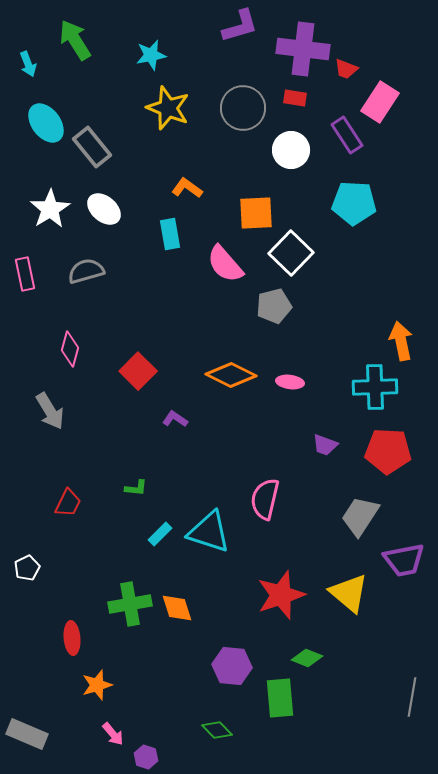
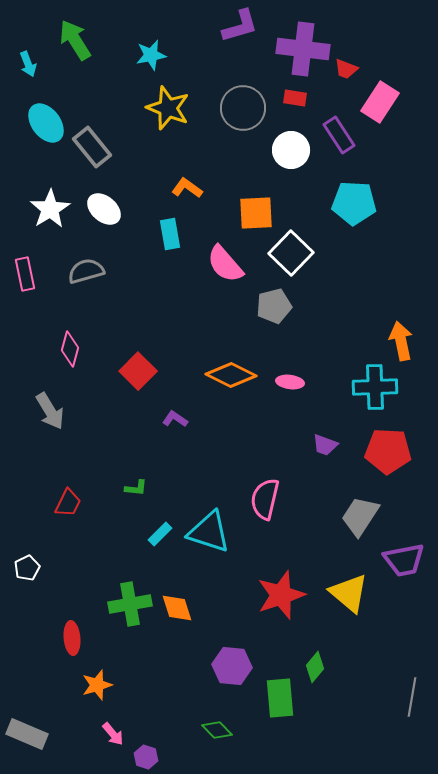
purple rectangle at (347, 135): moved 8 px left
green diamond at (307, 658): moved 8 px right, 9 px down; rotated 72 degrees counterclockwise
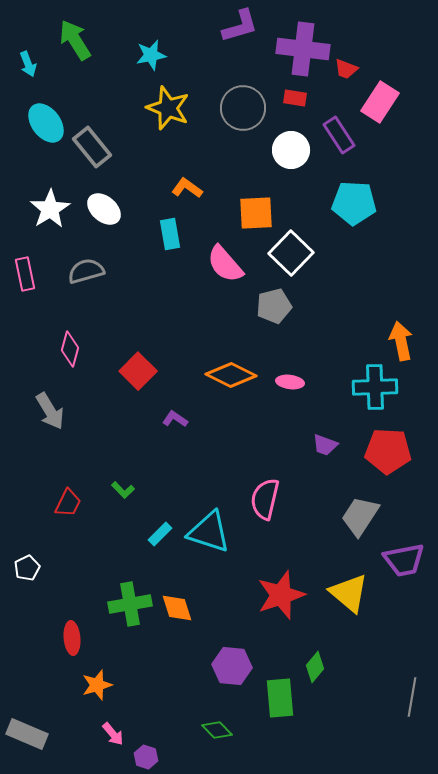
green L-shape at (136, 488): moved 13 px left, 2 px down; rotated 40 degrees clockwise
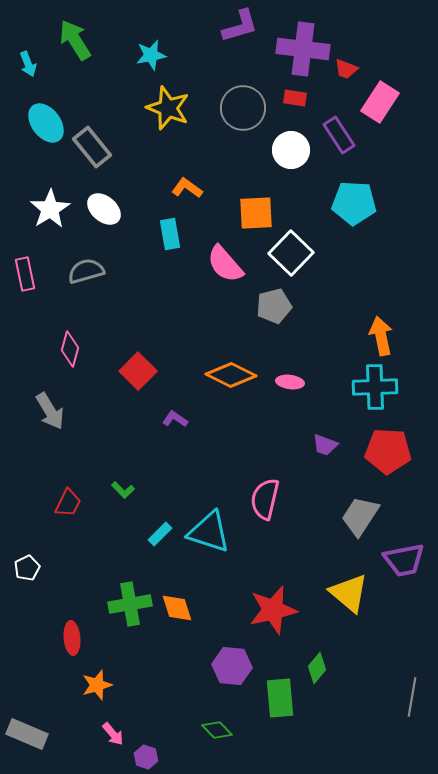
orange arrow at (401, 341): moved 20 px left, 5 px up
red star at (281, 595): moved 8 px left, 15 px down; rotated 6 degrees clockwise
green diamond at (315, 667): moved 2 px right, 1 px down
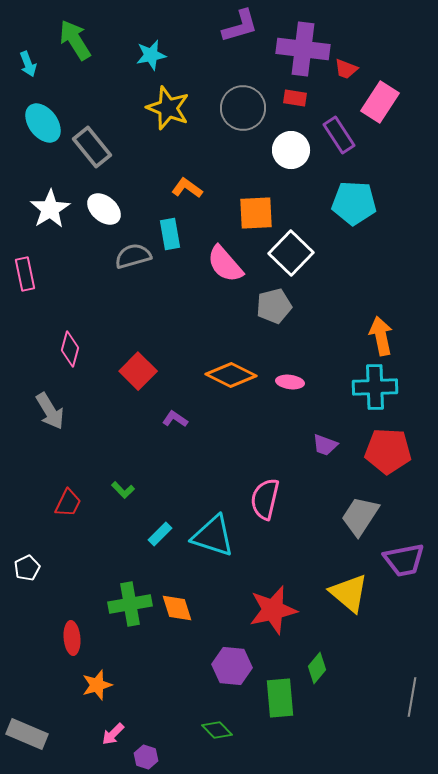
cyan ellipse at (46, 123): moved 3 px left
gray semicircle at (86, 271): moved 47 px right, 15 px up
cyan triangle at (209, 532): moved 4 px right, 4 px down
pink arrow at (113, 734): rotated 85 degrees clockwise
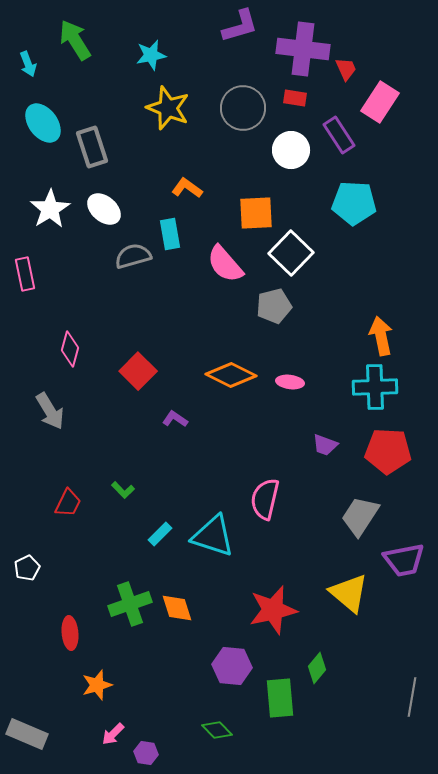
red trapezoid at (346, 69): rotated 135 degrees counterclockwise
gray rectangle at (92, 147): rotated 21 degrees clockwise
green cross at (130, 604): rotated 9 degrees counterclockwise
red ellipse at (72, 638): moved 2 px left, 5 px up
purple hexagon at (146, 757): moved 4 px up; rotated 10 degrees counterclockwise
